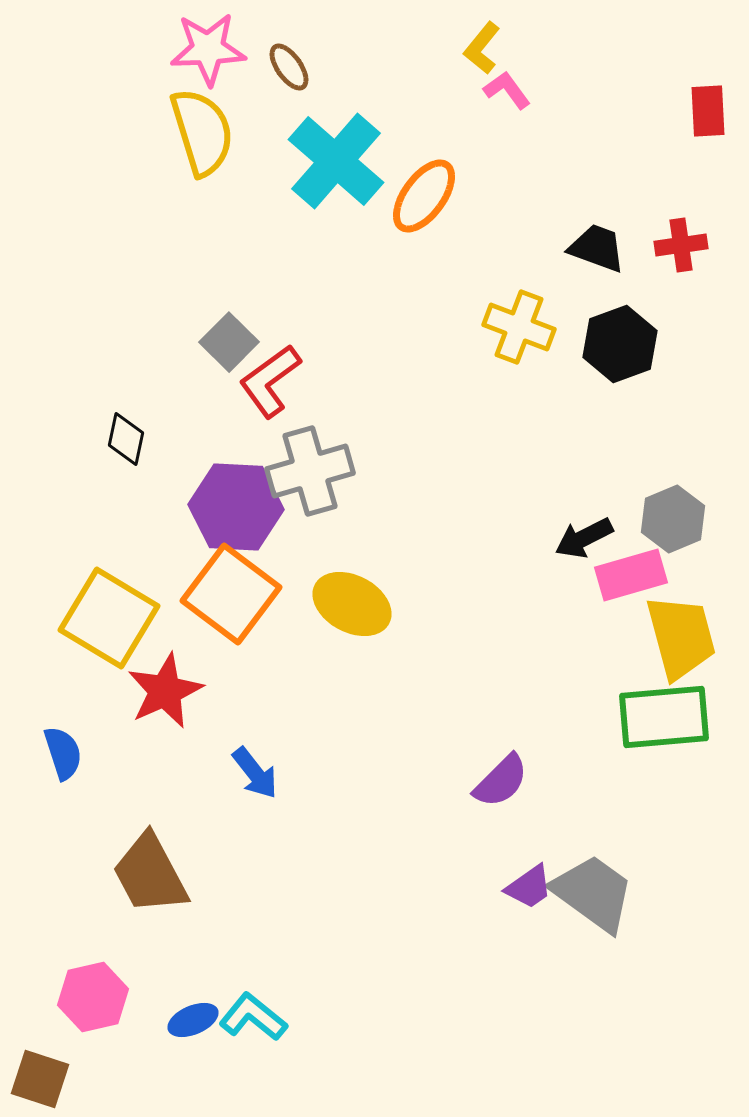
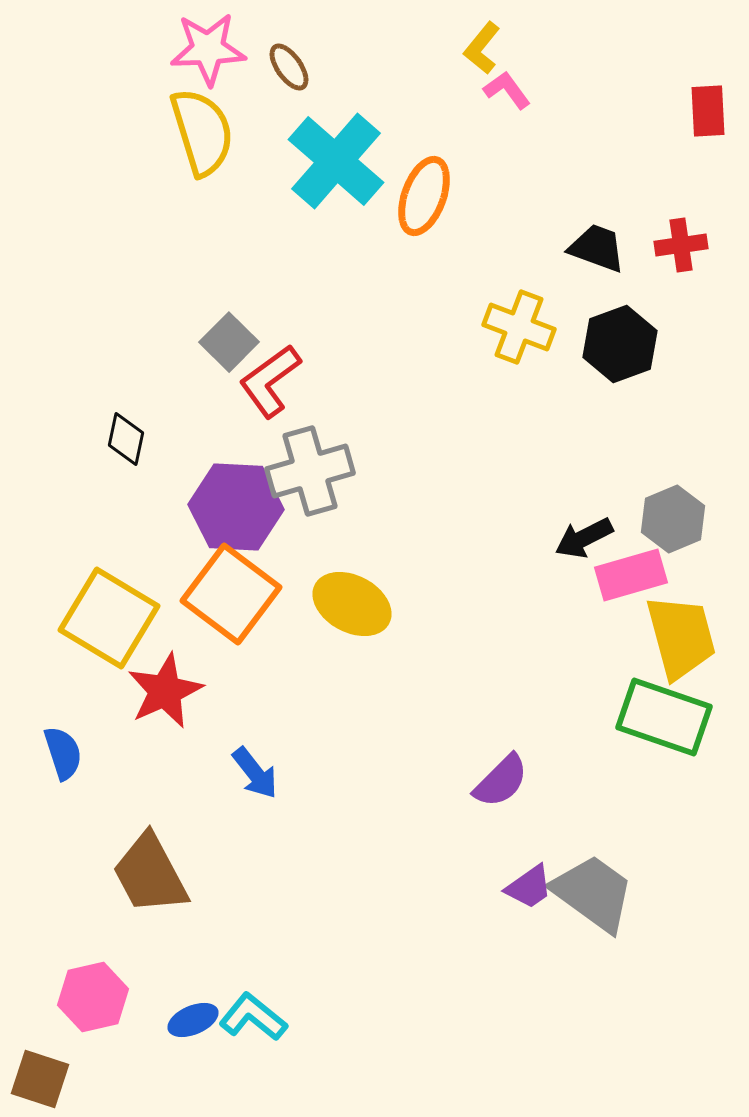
orange ellipse: rotated 16 degrees counterclockwise
green rectangle: rotated 24 degrees clockwise
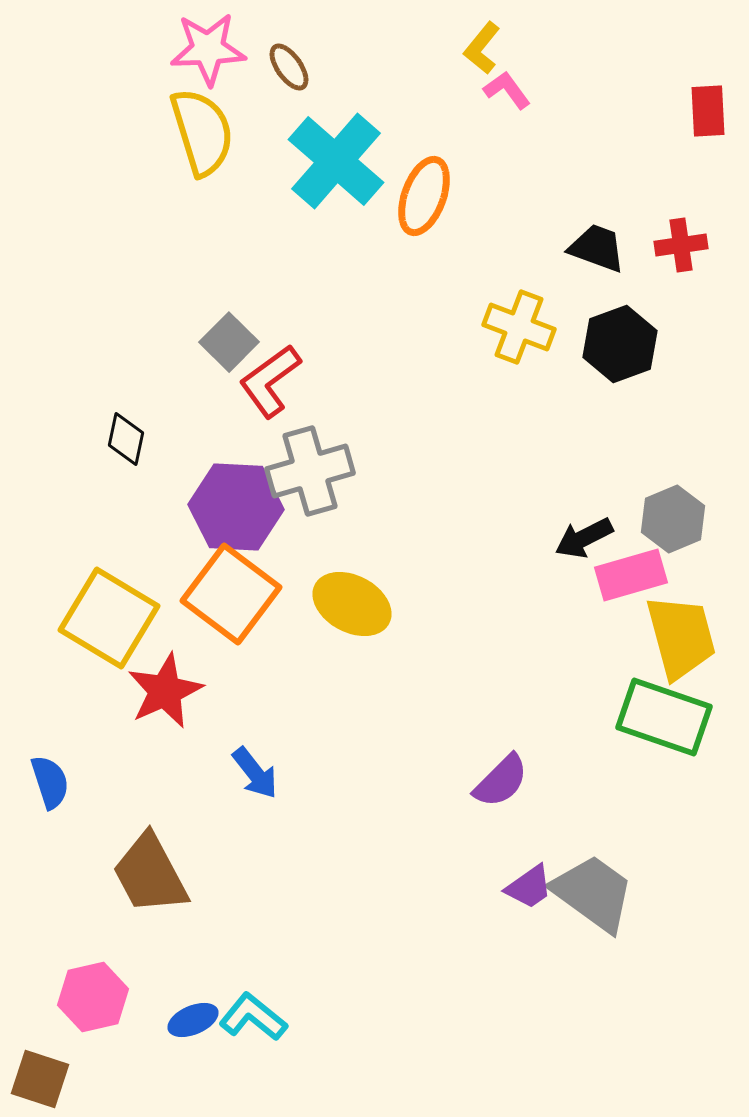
blue semicircle: moved 13 px left, 29 px down
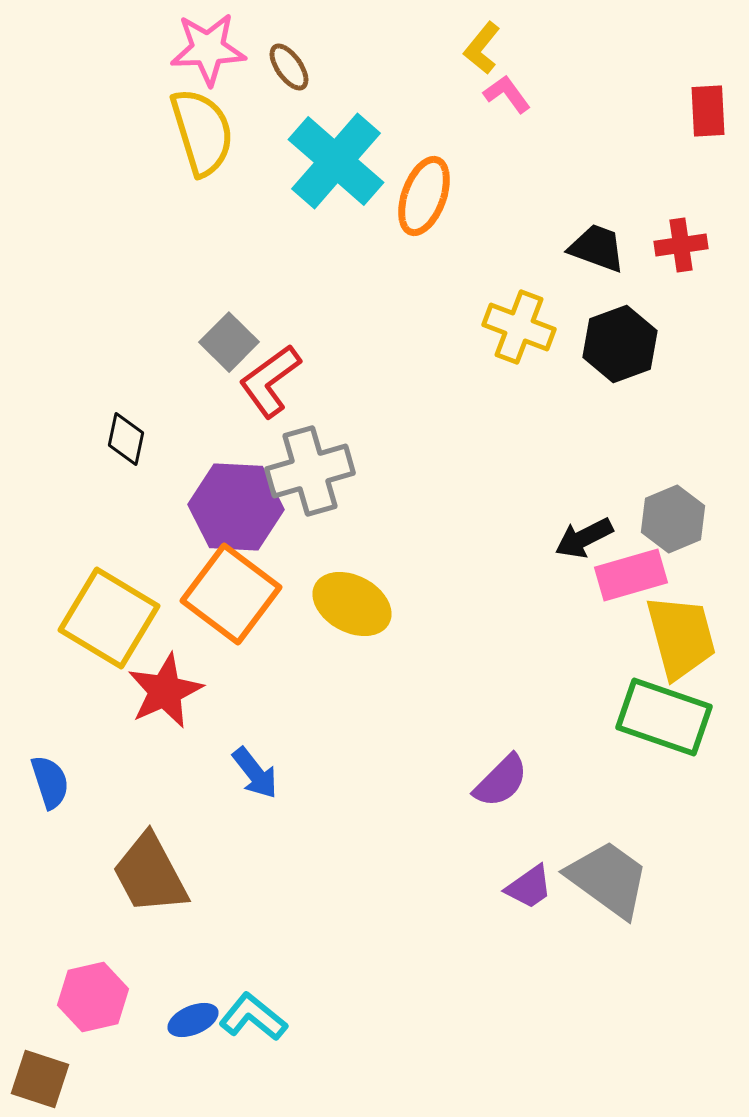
pink L-shape: moved 4 px down
gray trapezoid: moved 15 px right, 14 px up
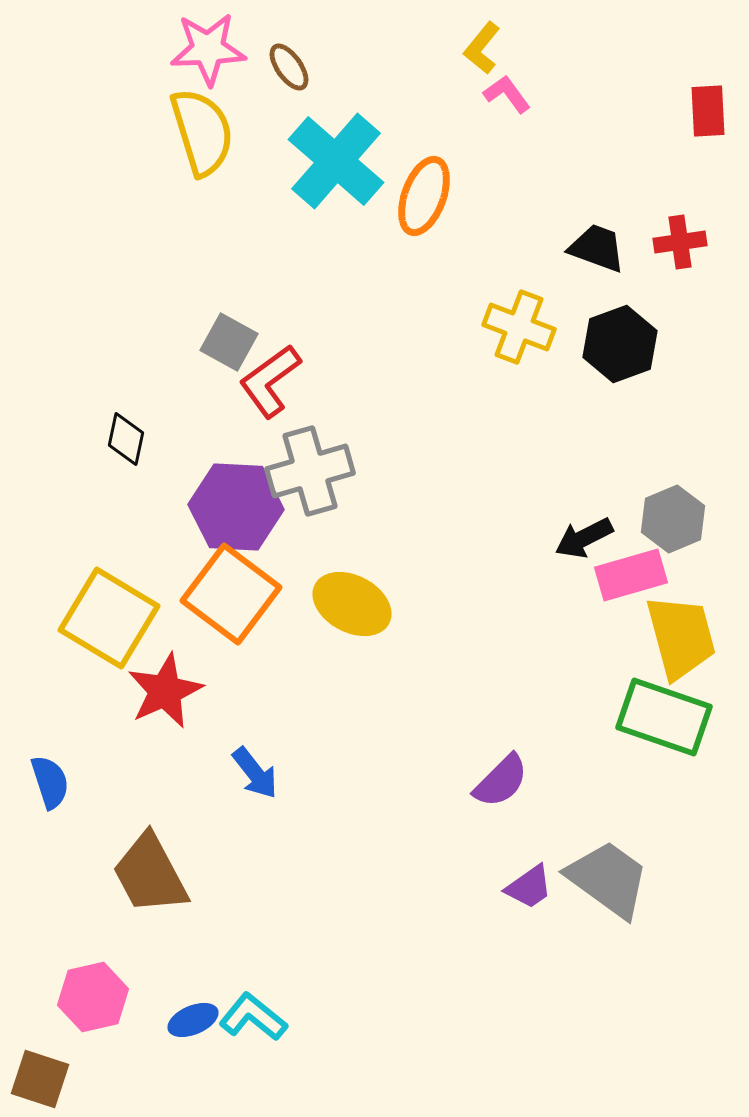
red cross: moved 1 px left, 3 px up
gray square: rotated 16 degrees counterclockwise
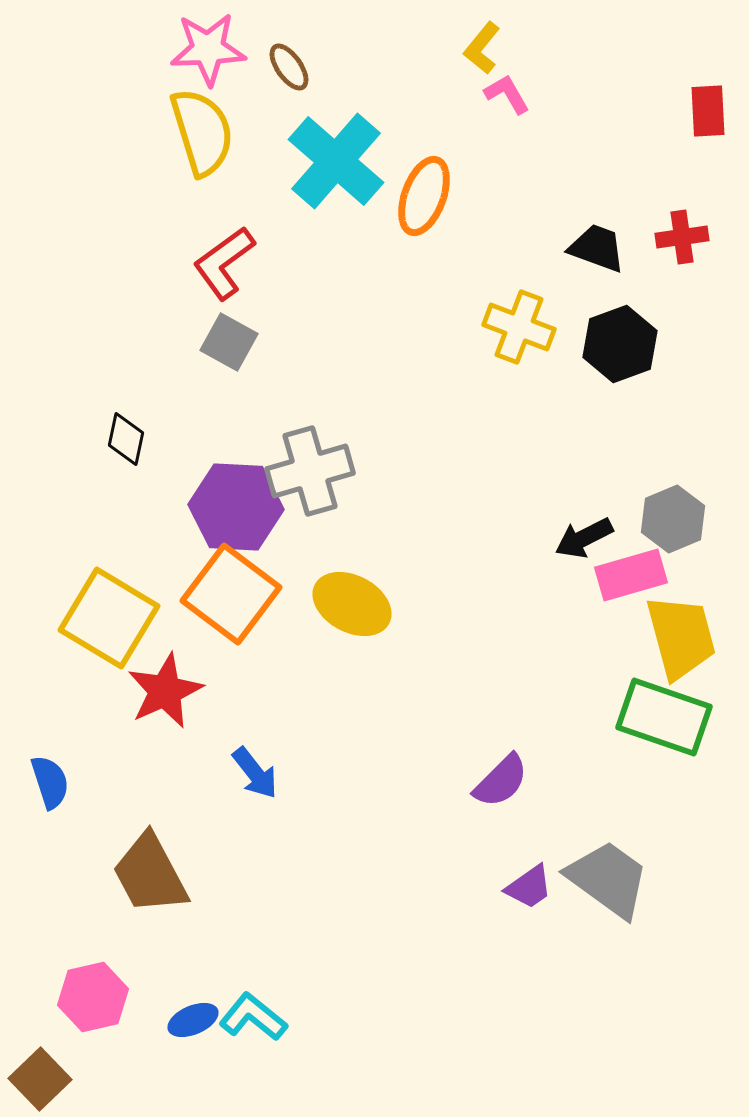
pink L-shape: rotated 6 degrees clockwise
red cross: moved 2 px right, 5 px up
red L-shape: moved 46 px left, 118 px up
brown square: rotated 28 degrees clockwise
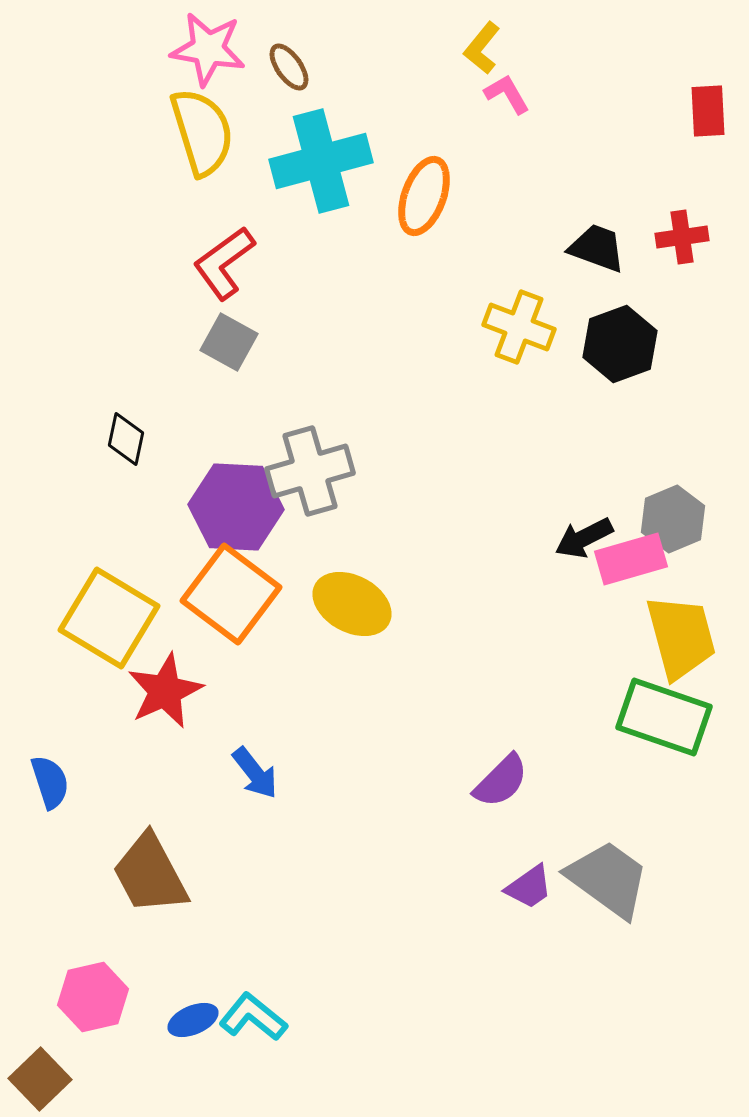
pink star: rotated 12 degrees clockwise
cyan cross: moved 15 px left; rotated 34 degrees clockwise
pink rectangle: moved 16 px up
